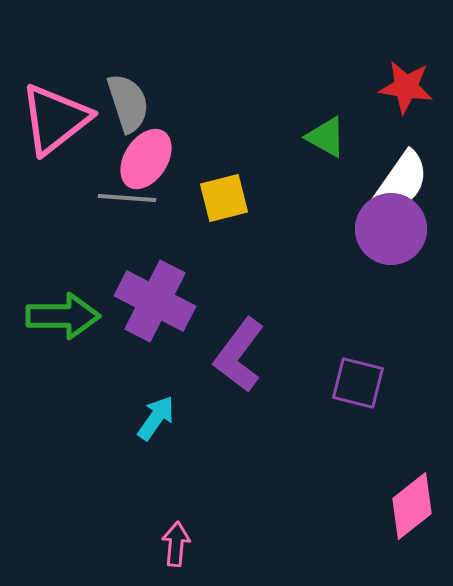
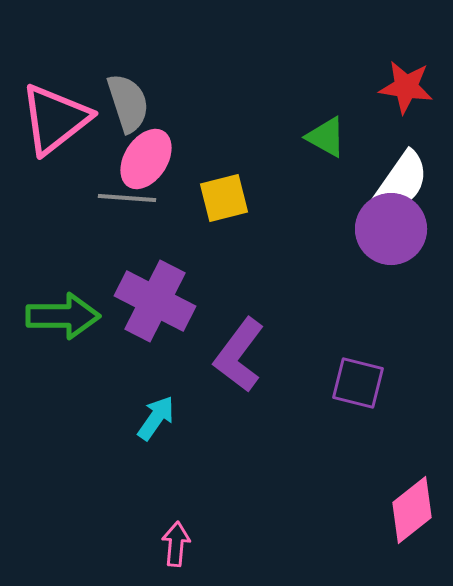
pink diamond: moved 4 px down
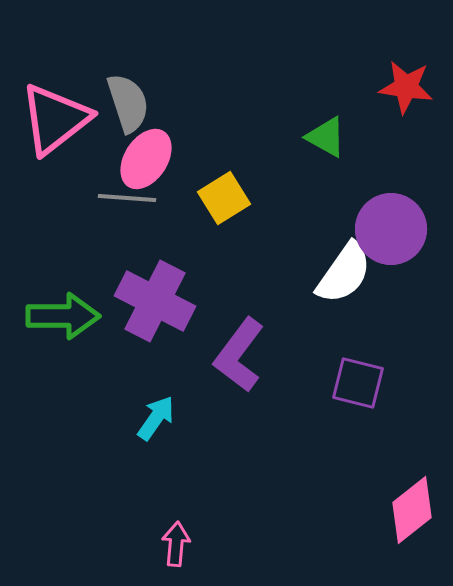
white semicircle: moved 57 px left, 91 px down
yellow square: rotated 18 degrees counterclockwise
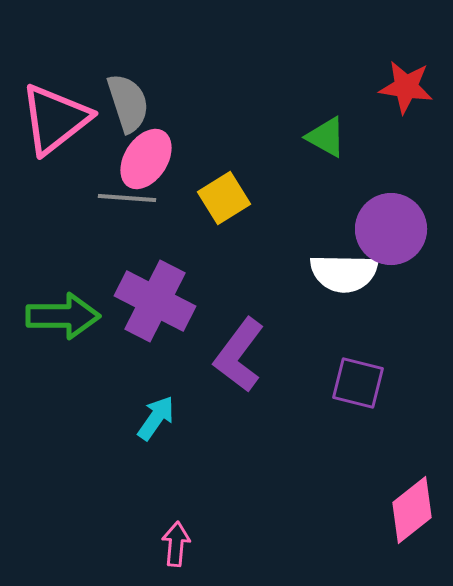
white semicircle: rotated 56 degrees clockwise
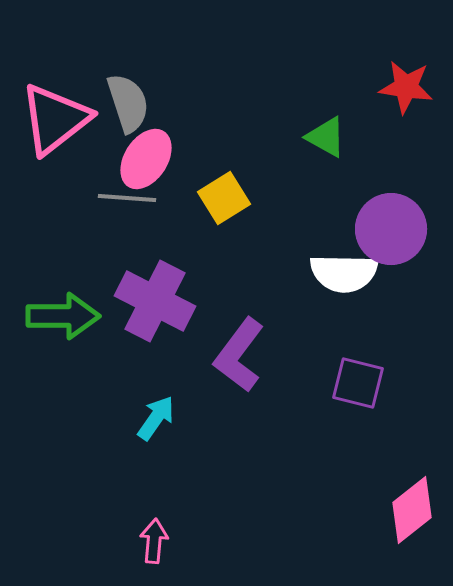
pink arrow: moved 22 px left, 3 px up
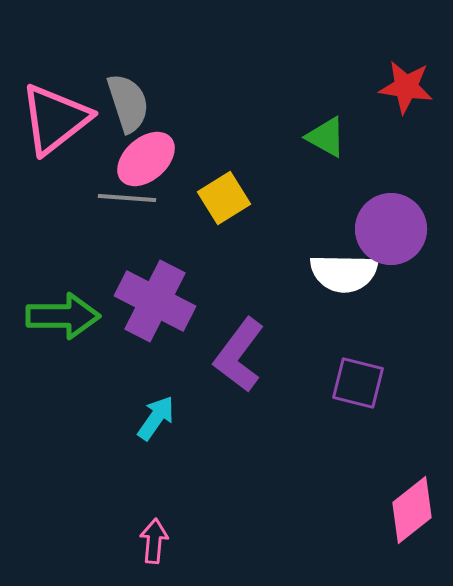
pink ellipse: rotated 16 degrees clockwise
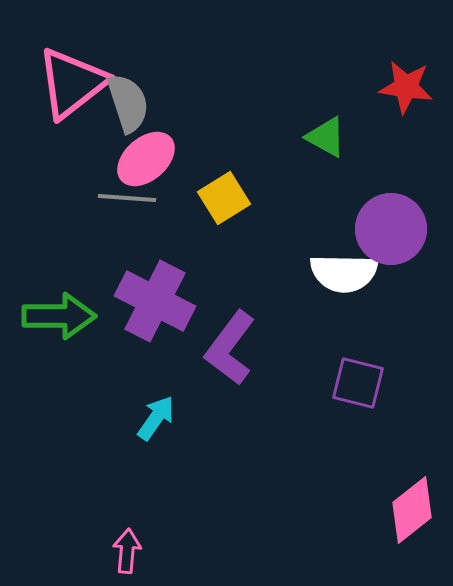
pink triangle: moved 17 px right, 36 px up
green arrow: moved 4 px left
purple L-shape: moved 9 px left, 7 px up
pink arrow: moved 27 px left, 10 px down
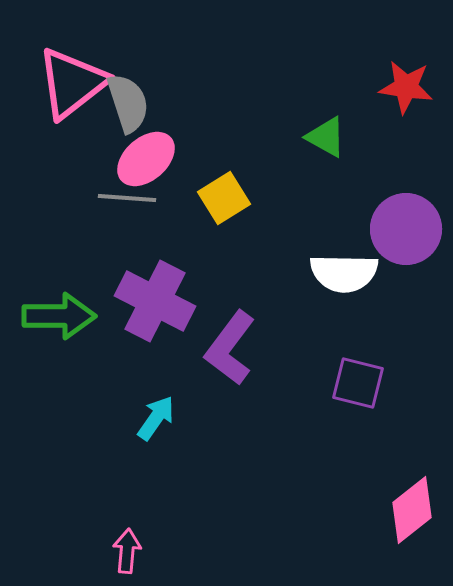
purple circle: moved 15 px right
